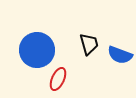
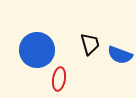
black trapezoid: moved 1 px right
red ellipse: moved 1 px right; rotated 15 degrees counterclockwise
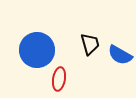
blue semicircle: rotated 10 degrees clockwise
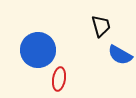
black trapezoid: moved 11 px right, 18 px up
blue circle: moved 1 px right
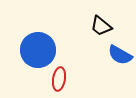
black trapezoid: rotated 145 degrees clockwise
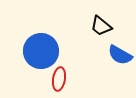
blue circle: moved 3 px right, 1 px down
